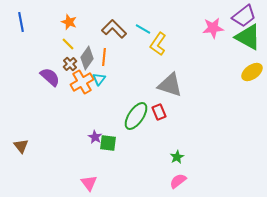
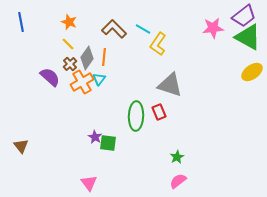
green ellipse: rotated 32 degrees counterclockwise
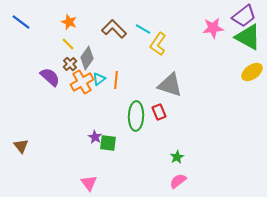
blue line: rotated 42 degrees counterclockwise
orange line: moved 12 px right, 23 px down
cyan triangle: rotated 16 degrees clockwise
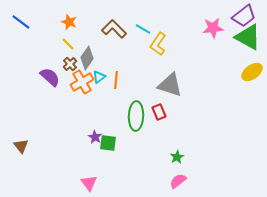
cyan triangle: moved 2 px up
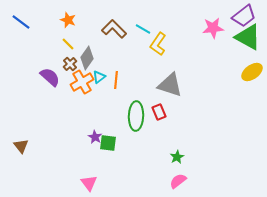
orange star: moved 1 px left, 2 px up
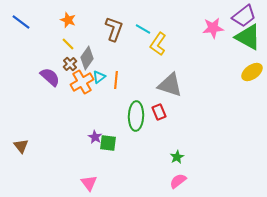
brown L-shape: rotated 65 degrees clockwise
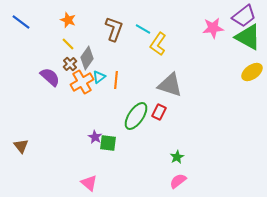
red rectangle: rotated 49 degrees clockwise
green ellipse: rotated 32 degrees clockwise
pink triangle: rotated 12 degrees counterclockwise
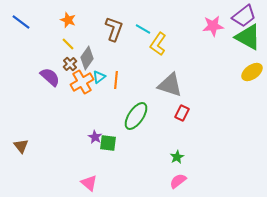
pink star: moved 2 px up
red rectangle: moved 23 px right, 1 px down
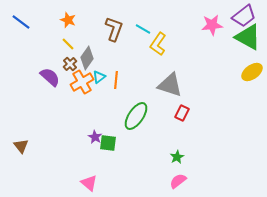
pink star: moved 1 px left, 1 px up
